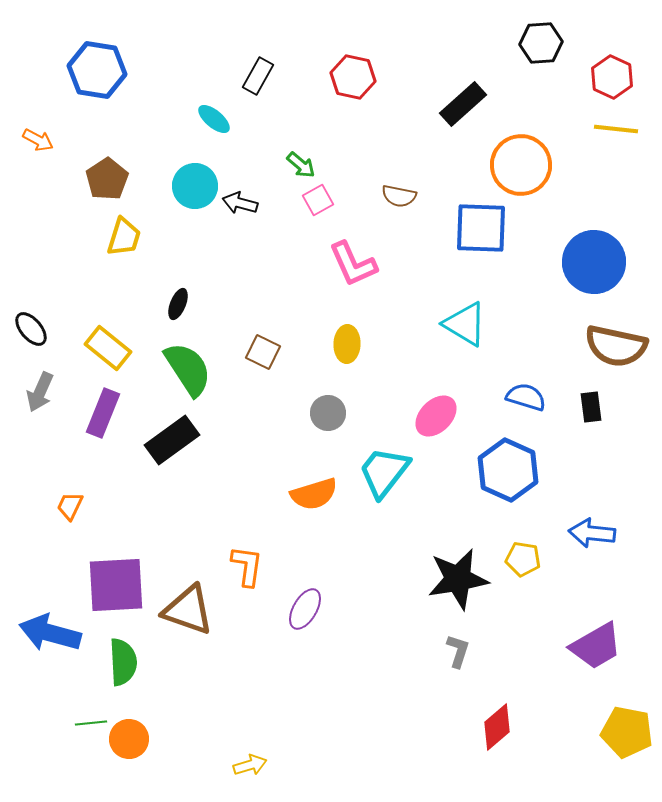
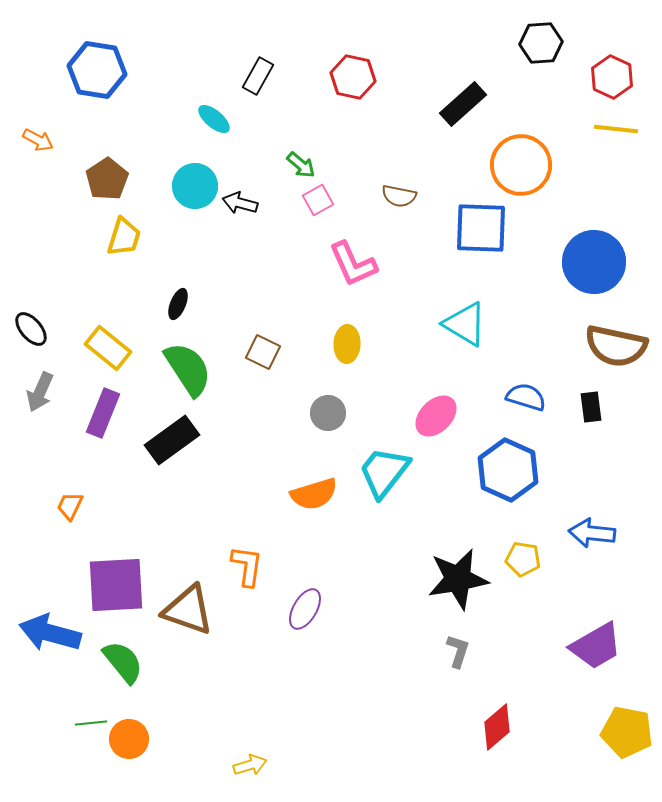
green semicircle at (123, 662): rotated 36 degrees counterclockwise
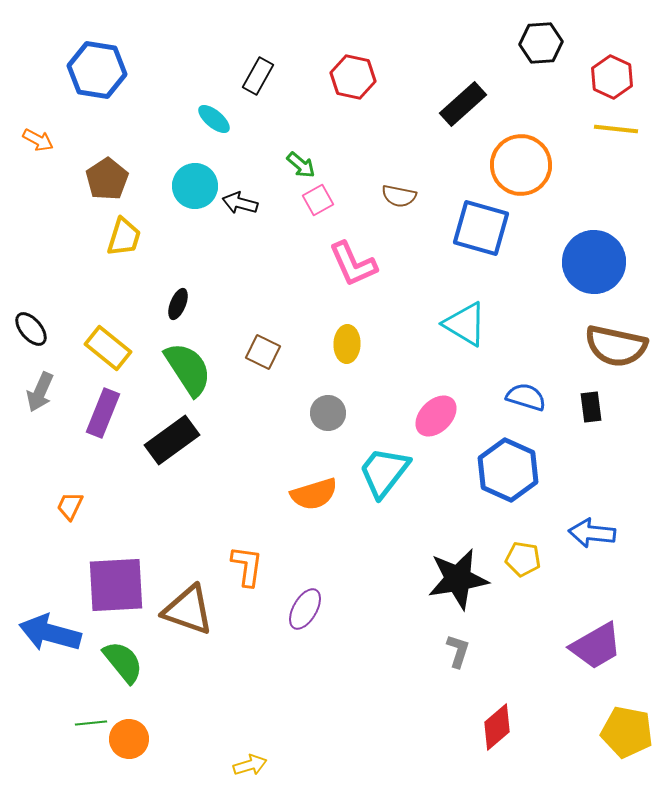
blue square at (481, 228): rotated 14 degrees clockwise
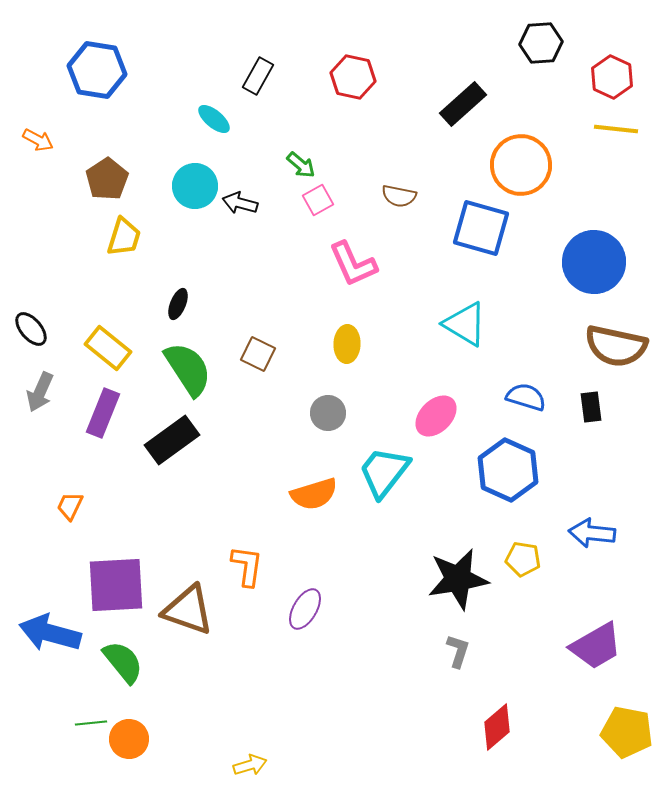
brown square at (263, 352): moved 5 px left, 2 px down
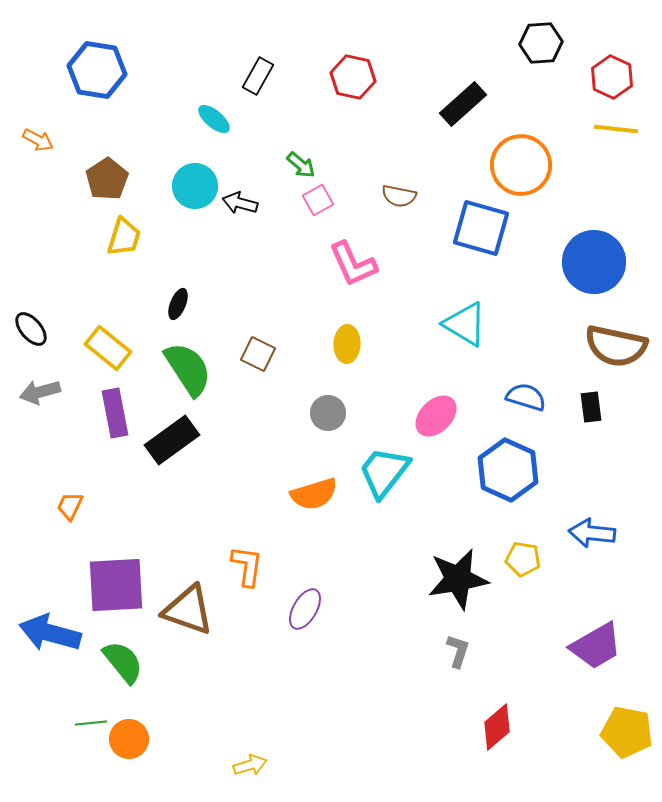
gray arrow at (40, 392): rotated 51 degrees clockwise
purple rectangle at (103, 413): moved 12 px right; rotated 33 degrees counterclockwise
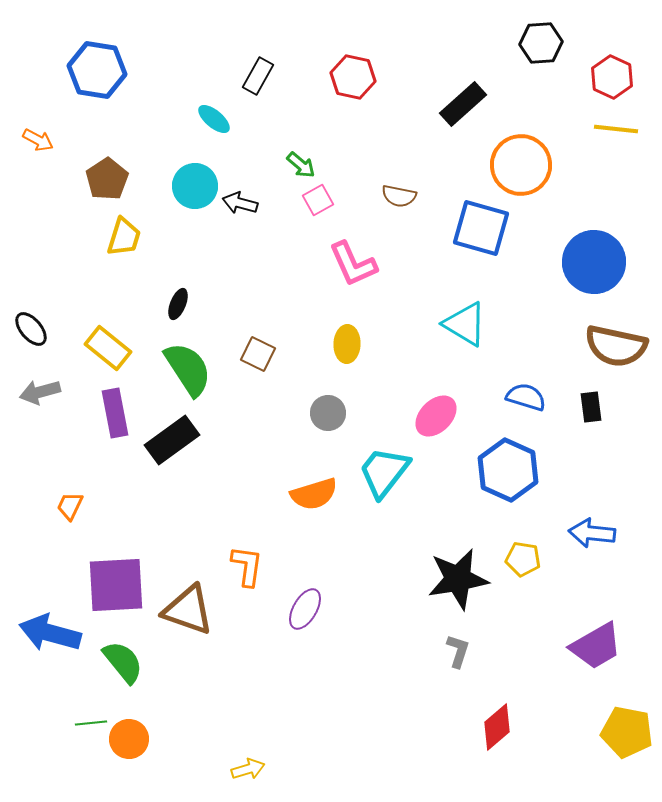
yellow arrow at (250, 765): moved 2 px left, 4 px down
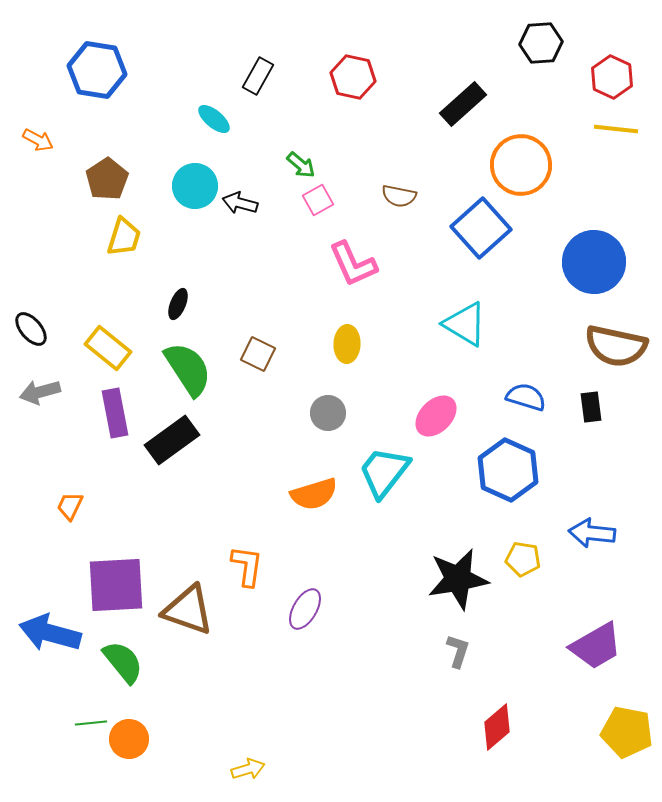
blue square at (481, 228): rotated 32 degrees clockwise
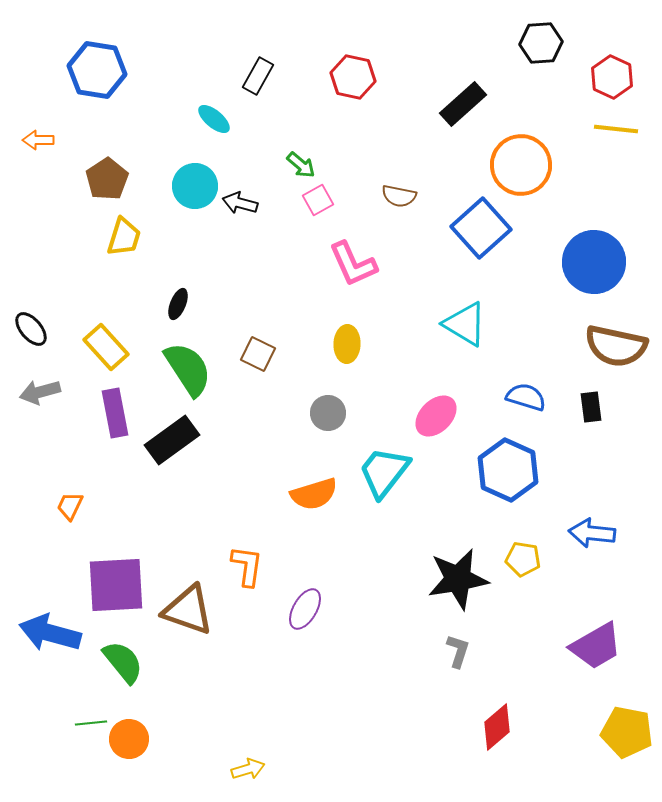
orange arrow at (38, 140): rotated 152 degrees clockwise
yellow rectangle at (108, 348): moved 2 px left, 1 px up; rotated 9 degrees clockwise
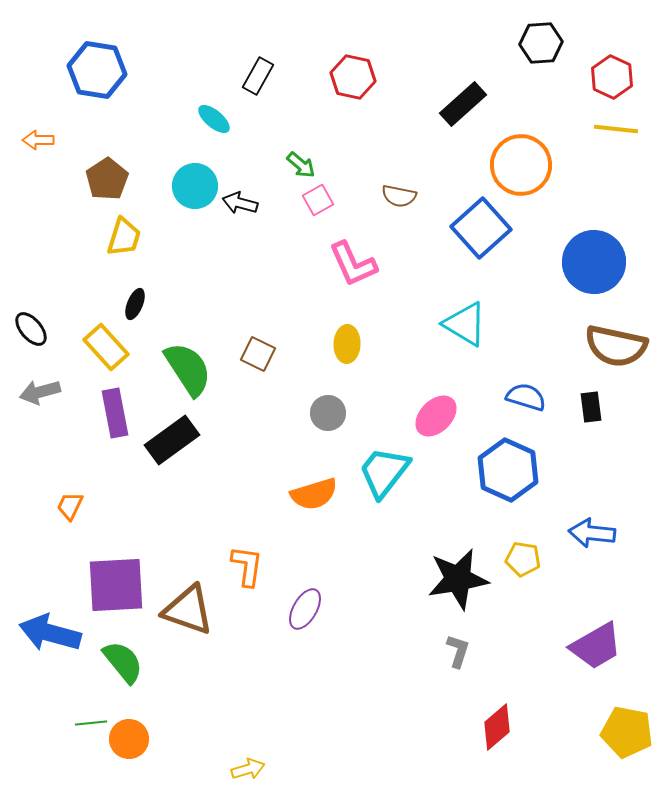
black ellipse at (178, 304): moved 43 px left
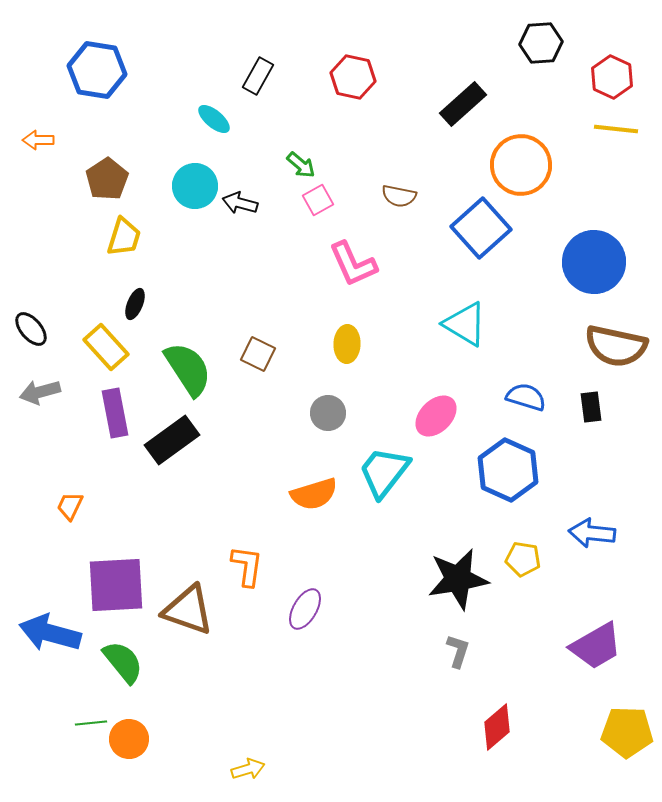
yellow pentagon at (627, 732): rotated 9 degrees counterclockwise
